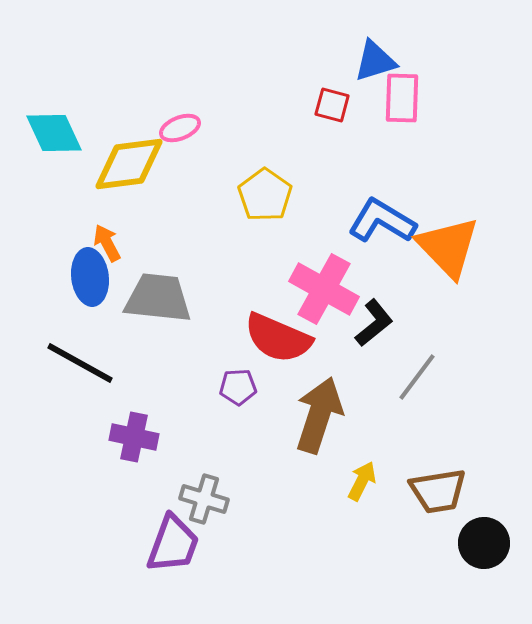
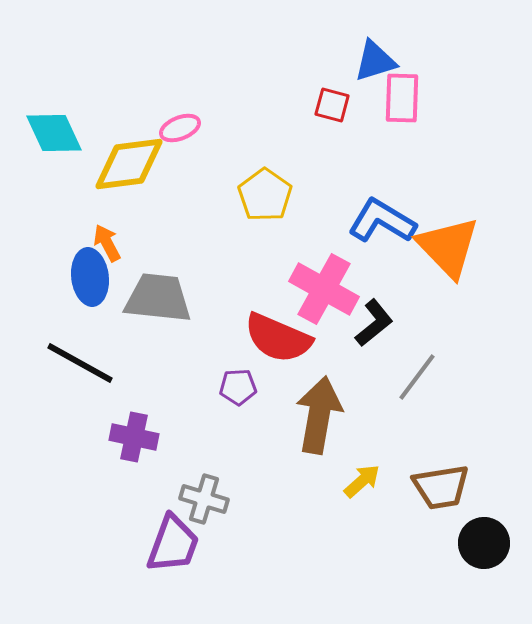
brown arrow: rotated 8 degrees counterclockwise
yellow arrow: rotated 21 degrees clockwise
brown trapezoid: moved 3 px right, 4 px up
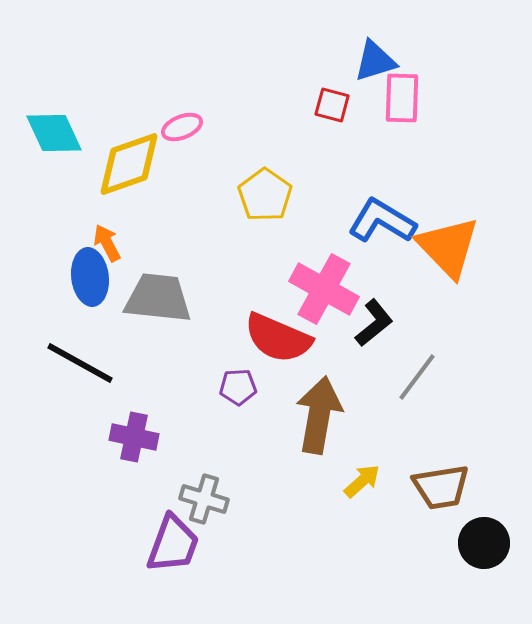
pink ellipse: moved 2 px right, 1 px up
yellow diamond: rotated 12 degrees counterclockwise
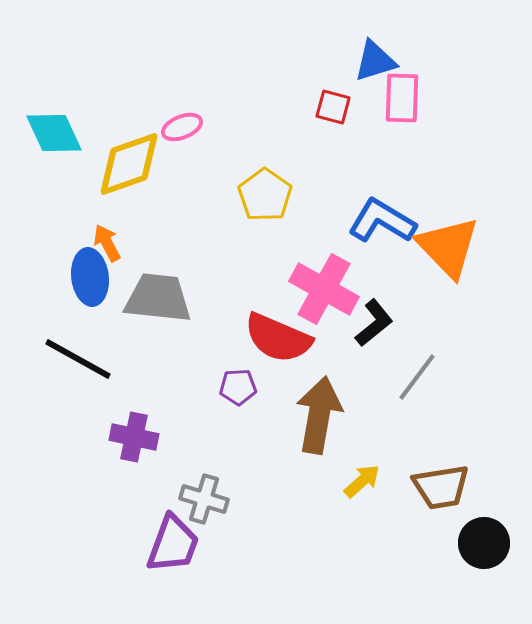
red square: moved 1 px right, 2 px down
black line: moved 2 px left, 4 px up
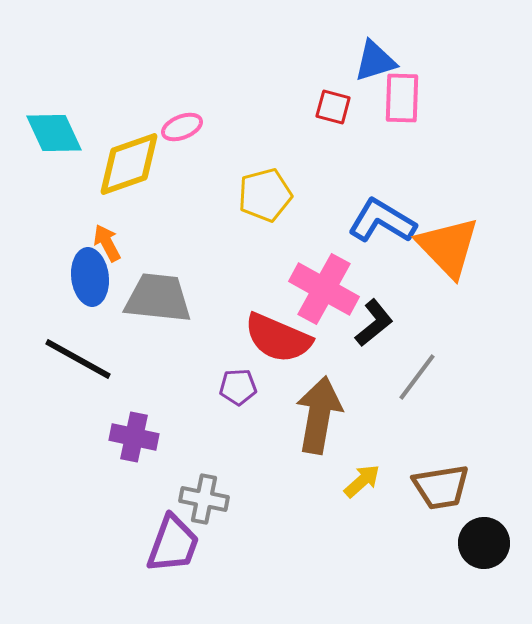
yellow pentagon: rotated 22 degrees clockwise
gray cross: rotated 6 degrees counterclockwise
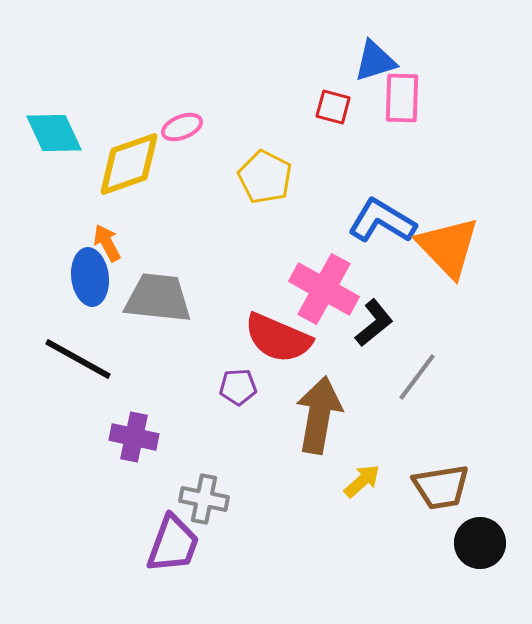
yellow pentagon: moved 18 px up; rotated 30 degrees counterclockwise
black circle: moved 4 px left
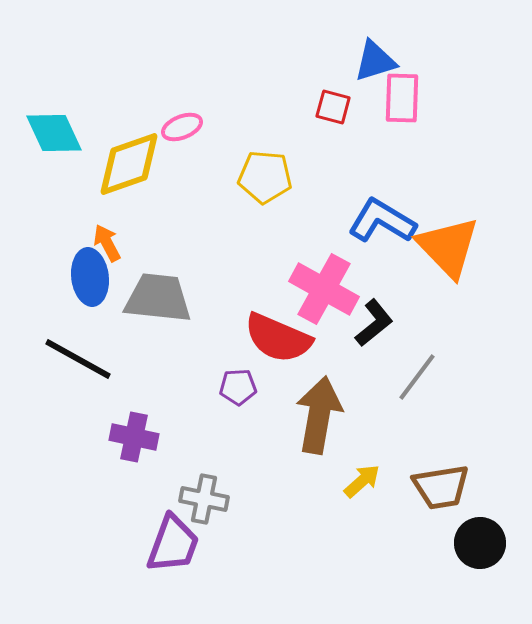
yellow pentagon: rotated 22 degrees counterclockwise
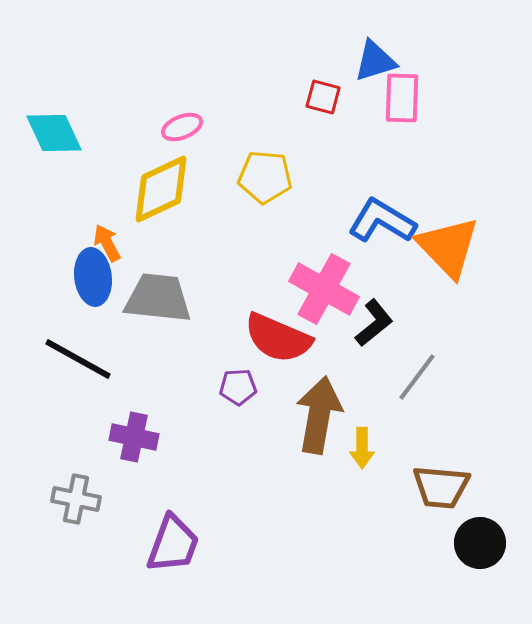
red square: moved 10 px left, 10 px up
yellow diamond: moved 32 px right, 25 px down; rotated 6 degrees counterclockwise
blue ellipse: moved 3 px right
yellow arrow: moved 33 px up; rotated 132 degrees clockwise
brown trapezoid: rotated 14 degrees clockwise
gray cross: moved 128 px left
